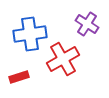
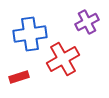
purple cross: moved 2 px up; rotated 30 degrees clockwise
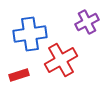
red cross: moved 2 px left, 1 px down
red rectangle: moved 2 px up
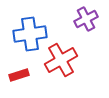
purple cross: moved 1 px left, 3 px up
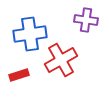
purple cross: moved 1 px down; rotated 35 degrees clockwise
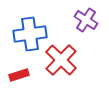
purple cross: rotated 25 degrees clockwise
red cross: rotated 16 degrees counterclockwise
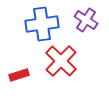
blue cross: moved 12 px right, 10 px up
red cross: moved 1 px down
